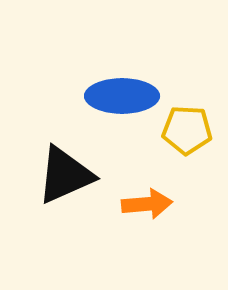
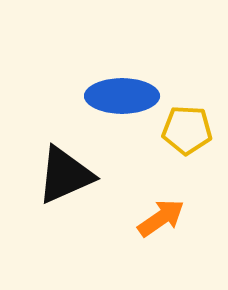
orange arrow: moved 14 px right, 14 px down; rotated 30 degrees counterclockwise
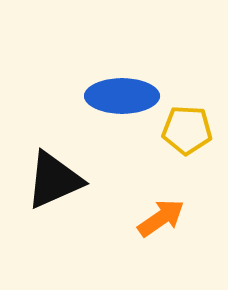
black triangle: moved 11 px left, 5 px down
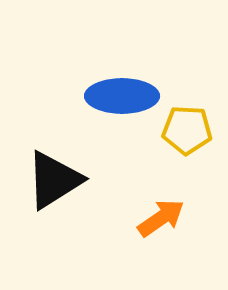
black triangle: rotated 8 degrees counterclockwise
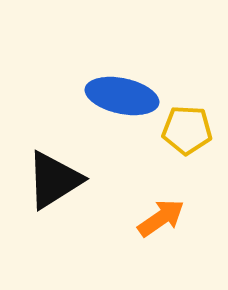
blue ellipse: rotated 12 degrees clockwise
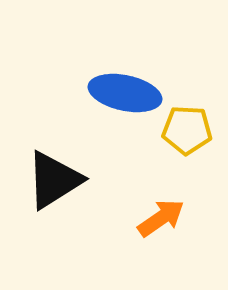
blue ellipse: moved 3 px right, 3 px up
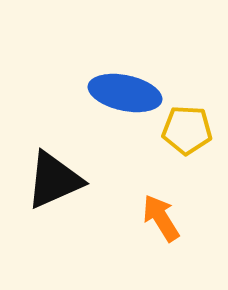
black triangle: rotated 8 degrees clockwise
orange arrow: rotated 87 degrees counterclockwise
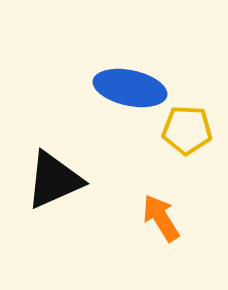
blue ellipse: moved 5 px right, 5 px up
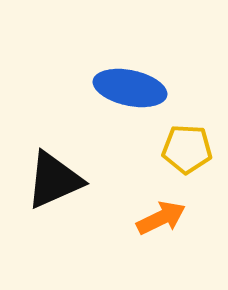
yellow pentagon: moved 19 px down
orange arrow: rotated 96 degrees clockwise
